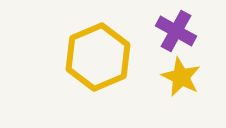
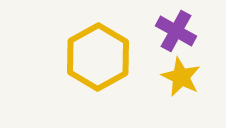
yellow hexagon: rotated 6 degrees counterclockwise
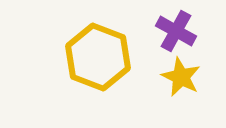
yellow hexagon: rotated 10 degrees counterclockwise
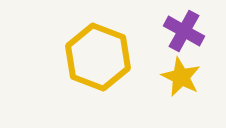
purple cross: moved 8 px right
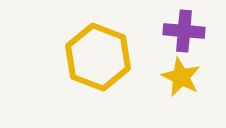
purple cross: rotated 24 degrees counterclockwise
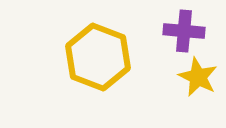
yellow star: moved 17 px right
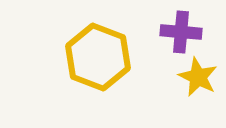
purple cross: moved 3 px left, 1 px down
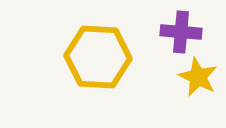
yellow hexagon: rotated 18 degrees counterclockwise
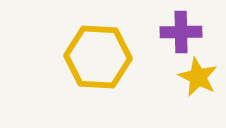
purple cross: rotated 6 degrees counterclockwise
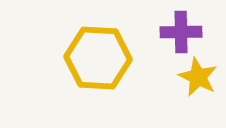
yellow hexagon: moved 1 px down
